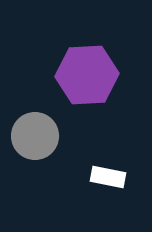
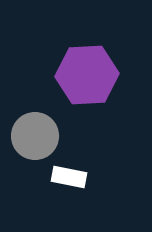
white rectangle: moved 39 px left
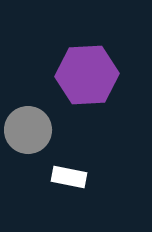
gray circle: moved 7 px left, 6 px up
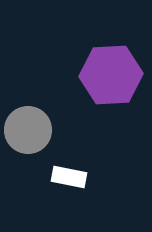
purple hexagon: moved 24 px right
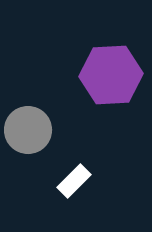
white rectangle: moved 5 px right, 4 px down; rotated 56 degrees counterclockwise
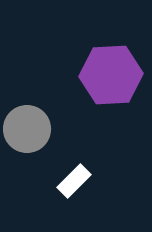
gray circle: moved 1 px left, 1 px up
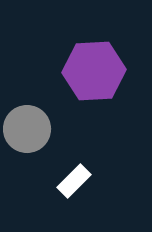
purple hexagon: moved 17 px left, 4 px up
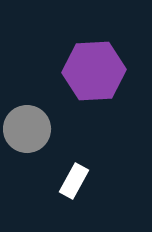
white rectangle: rotated 16 degrees counterclockwise
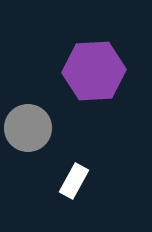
gray circle: moved 1 px right, 1 px up
